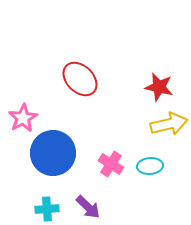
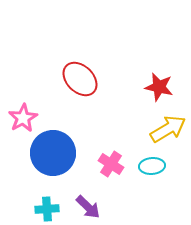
yellow arrow: moved 1 px left, 5 px down; rotated 18 degrees counterclockwise
cyan ellipse: moved 2 px right
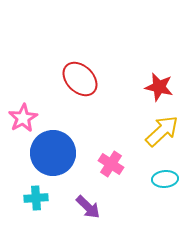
yellow arrow: moved 6 px left, 2 px down; rotated 12 degrees counterclockwise
cyan ellipse: moved 13 px right, 13 px down
cyan cross: moved 11 px left, 11 px up
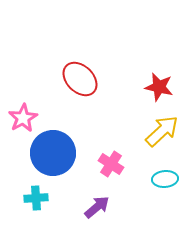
purple arrow: moved 9 px right; rotated 84 degrees counterclockwise
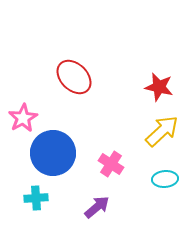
red ellipse: moved 6 px left, 2 px up
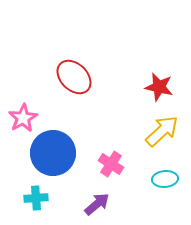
purple arrow: moved 3 px up
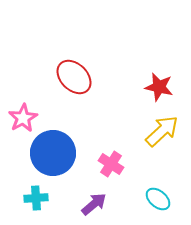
cyan ellipse: moved 7 px left, 20 px down; rotated 45 degrees clockwise
purple arrow: moved 3 px left
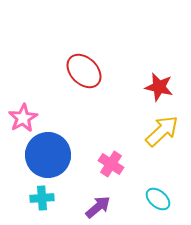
red ellipse: moved 10 px right, 6 px up
blue circle: moved 5 px left, 2 px down
cyan cross: moved 6 px right
purple arrow: moved 4 px right, 3 px down
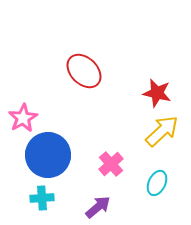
red star: moved 2 px left, 6 px down
pink cross: rotated 15 degrees clockwise
cyan ellipse: moved 1 px left, 16 px up; rotated 75 degrees clockwise
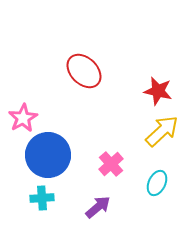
red star: moved 1 px right, 2 px up
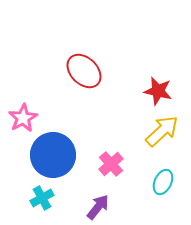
blue circle: moved 5 px right
cyan ellipse: moved 6 px right, 1 px up
cyan cross: rotated 25 degrees counterclockwise
purple arrow: rotated 12 degrees counterclockwise
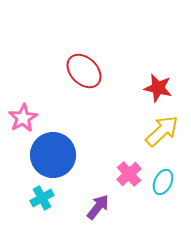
red star: moved 3 px up
pink cross: moved 18 px right, 10 px down
